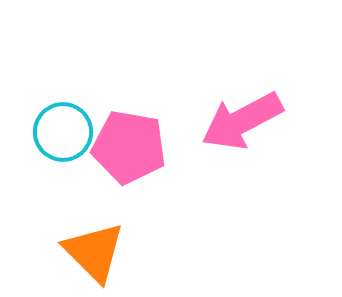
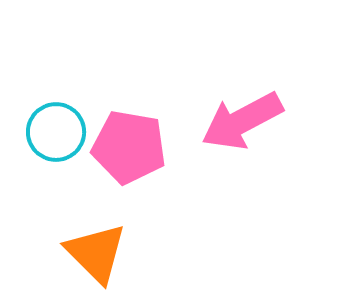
cyan circle: moved 7 px left
orange triangle: moved 2 px right, 1 px down
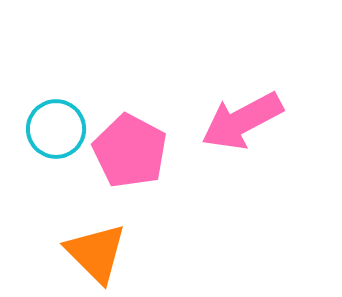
cyan circle: moved 3 px up
pink pentagon: moved 1 px right, 4 px down; rotated 18 degrees clockwise
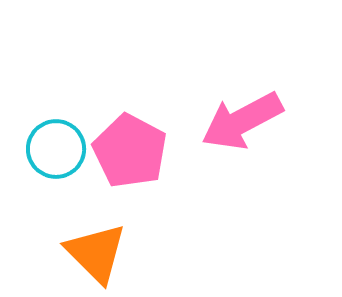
cyan circle: moved 20 px down
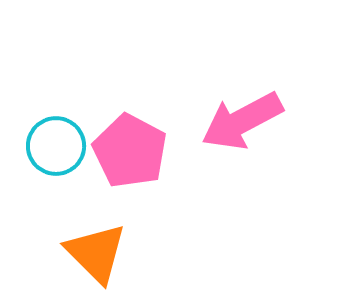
cyan circle: moved 3 px up
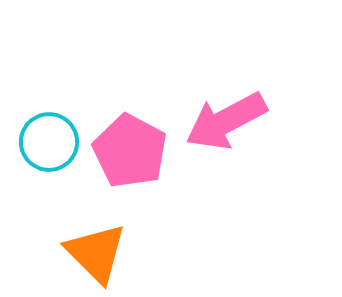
pink arrow: moved 16 px left
cyan circle: moved 7 px left, 4 px up
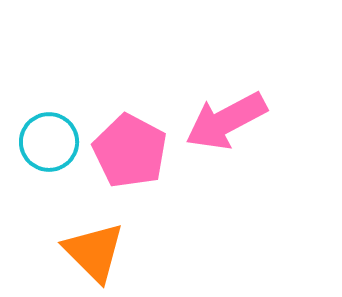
orange triangle: moved 2 px left, 1 px up
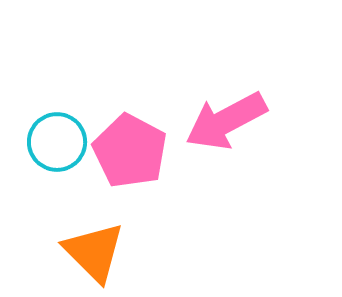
cyan circle: moved 8 px right
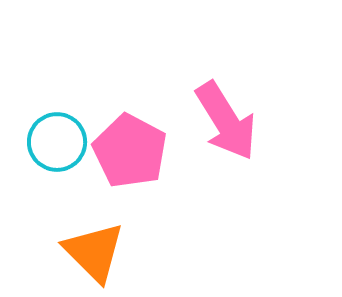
pink arrow: rotated 94 degrees counterclockwise
